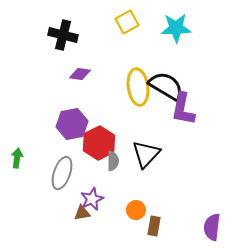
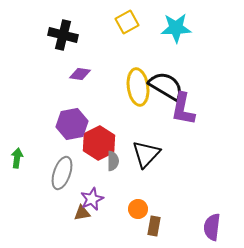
orange circle: moved 2 px right, 1 px up
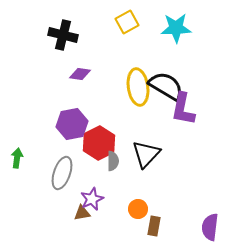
purple semicircle: moved 2 px left
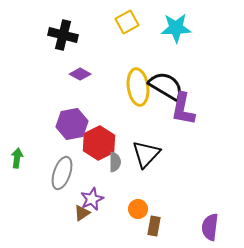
purple diamond: rotated 20 degrees clockwise
gray semicircle: moved 2 px right, 1 px down
brown triangle: rotated 24 degrees counterclockwise
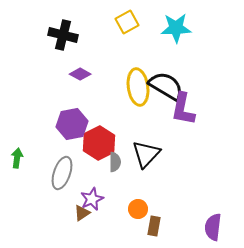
purple semicircle: moved 3 px right
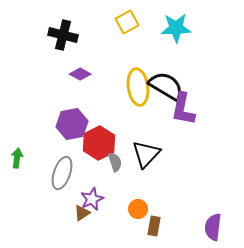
gray semicircle: rotated 18 degrees counterclockwise
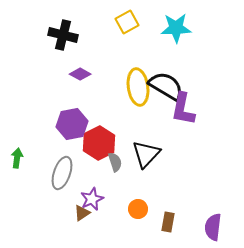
brown rectangle: moved 14 px right, 4 px up
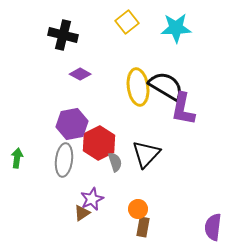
yellow square: rotated 10 degrees counterclockwise
gray ellipse: moved 2 px right, 13 px up; rotated 12 degrees counterclockwise
brown rectangle: moved 25 px left, 5 px down
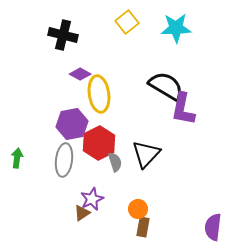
yellow ellipse: moved 39 px left, 7 px down
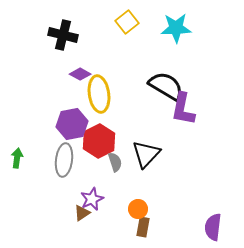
red hexagon: moved 2 px up
